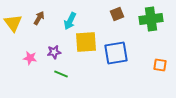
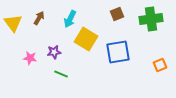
cyan arrow: moved 2 px up
yellow square: moved 3 px up; rotated 35 degrees clockwise
blue square: moved 2 px right, 1 px up
orange square: rotated 32 degrees counterclockwise
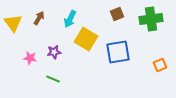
green line: moved 8 px left, 5 px down
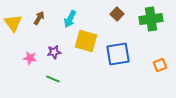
brown square: rotated 24 degrees counterclockwise
yellow square: moved 2 px down; rotated 15 degrees counterclockwise
blue square: moved 2 px down
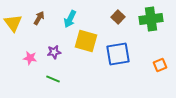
brown square: moved 1 px right, 3 px down
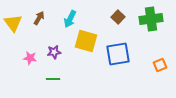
green line: rotated 24 degrees counterclockwise
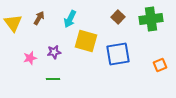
pink star: rotated 24 degrees counterclockwise
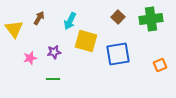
cyan arrow: moved 2 px down
yellow triangle: moved 1 px right, 6 px down
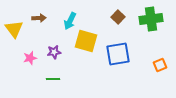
brown arrow: rotated 56 degrees clockwise
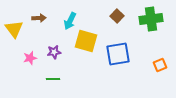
brown square: moved 1 px left, 1 px up
